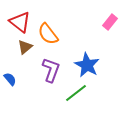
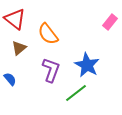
red triangle: moved 5 px left, 3 px up
brown triangle: moved 6 px left, 1 px down
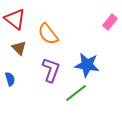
brown triangle: rotated 35 degrees counterclockwise
blue star: rotated 20 degrees counterclockwise
blue semicircle: rotated 24 degrees clockwise
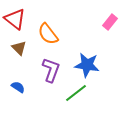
blue semicircle: moved 8 px right, 8 px down; rotated 40 degrees counterclockwise
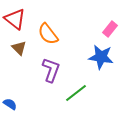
pink rectangle: moved 7 px down
blue star: moved 14 px right, 8 px up
blue semicircle: moved 8 px left, 17 px down
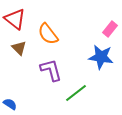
purple L-shape: rotated 35 degrees counterclockwise
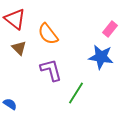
green line: rotated 20 degrees counterclockwise
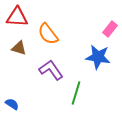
red triangle: moved 2 px right, 2 px up; rotated 35 degrees counterclockwise
brown triangle: rotated 28 degrees counterclockwise
blue star: moved 3 px left
purple L-shape: rotated 20 degrees counterclockwise
green line: rotated 15 degrees counterclockwise
blue semicircle: moved 2 px right
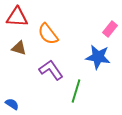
green line: moved 2 px up
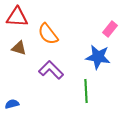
purple L-shape: rotated 10 degrees counterclockwise
green line: moved 10 px right; rotated 20 degrees counterclockwise
blue semicircle: rotated 48 degrees counterclockwise
